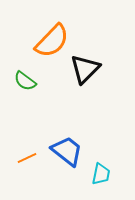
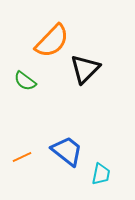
orange line: moved 5 px left, 1 px up
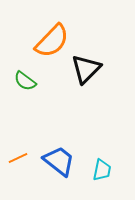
black triangle: moved 1 px right
blue trapezoid: moved 8 px left, 10 px down
orange line: moved 4 px left, 1 px down
cyan trapezoid: moved 1 px right, 4 px up
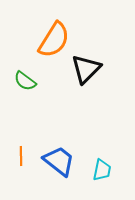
orange semicircle: moved 2 px right, 1 px up; rotated 12 degrees counterclockwise
orange line: moved 3 px right, 2 px up; rotated 66 degrees counterclockwise
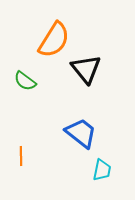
black triangle: rotated 24 degrees counterclockwise
blue trapezoid: moved 22 px right, 28 px up
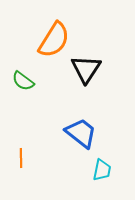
black triangle: rotated 12 degrees clockwise
green semicircle: moved 2 px left
orange line: moved 2 px down
